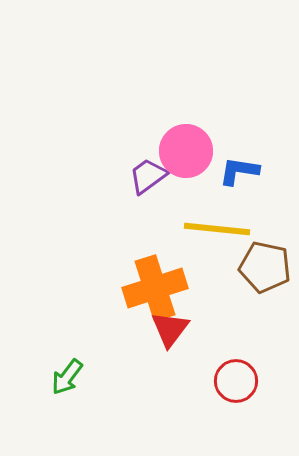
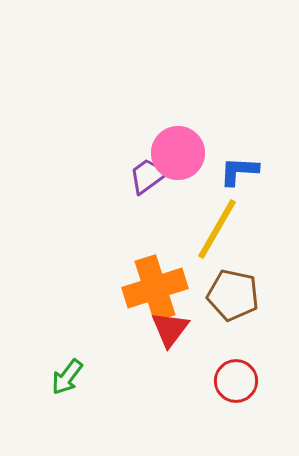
pink circle: moved 8 px left, 2 px down
blue L-shape: rotated 6 degrees counterclockwise
yellow line: rotated 66 degrees counterclockwise
brown pentagon: moved 32 px left, 28 px down
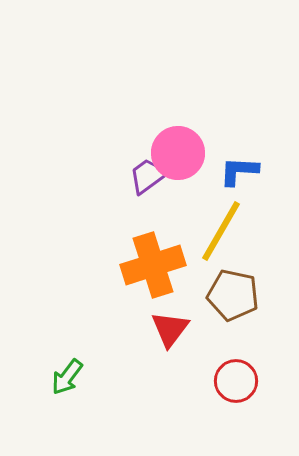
yellow line: moved 4 px right, 2 px down
orange cross: moved 2 px left, 23 px up
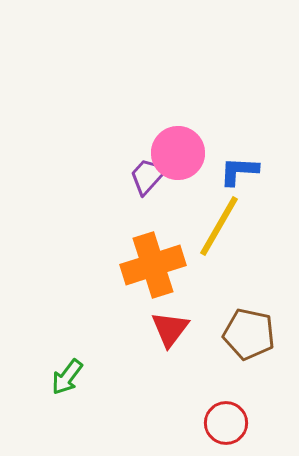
purple trapezoid: rotated 12 degrees counterclockwise
yellow line: moved 2 px left, 5 px up
brown pentagon: moved 16 px right, 39 px down
red circle: moved 10 px left, 42 px down
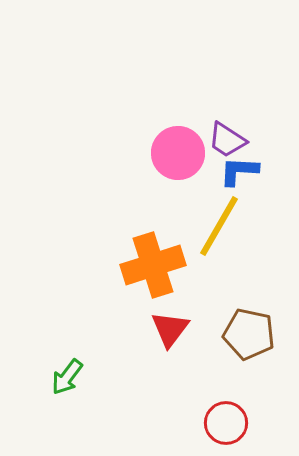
purple trapezoid: moved 79 px right, 36 px up; rotated 99 degrees counterclockwise
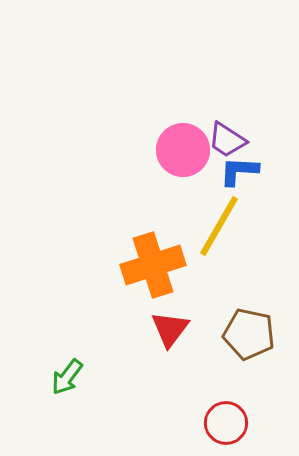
pink circle: moved 5 px right, 3 px up
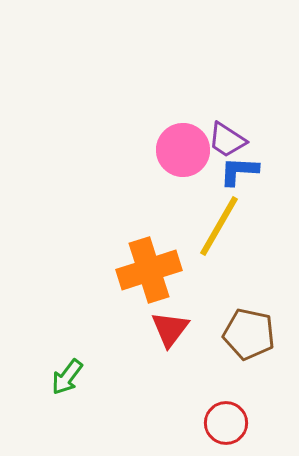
orange cross: moved 4 px left, 5 px down
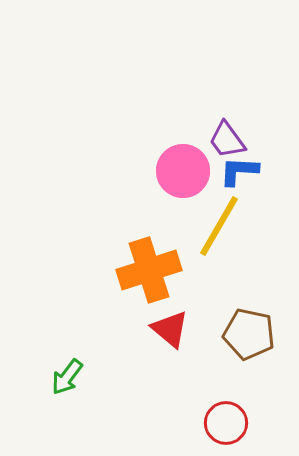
purple trapezoid: rotated 21 degrees clockwise
pink circle: moved 21 px down
red triangle: rotated 27 degrees counterclockwise
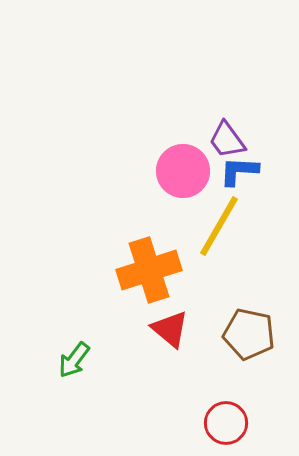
green arrow: moved 7 px right, 17 px up
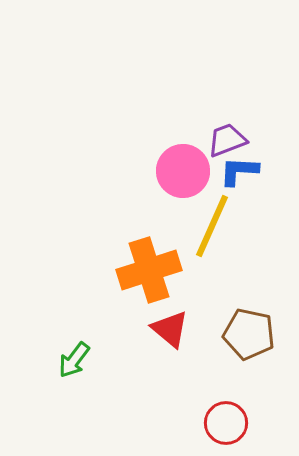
purple trapezoid: rotated 105 degrees clockwise
yellow line: moved 7 px left; rotated 6 degrees counterclockwise
